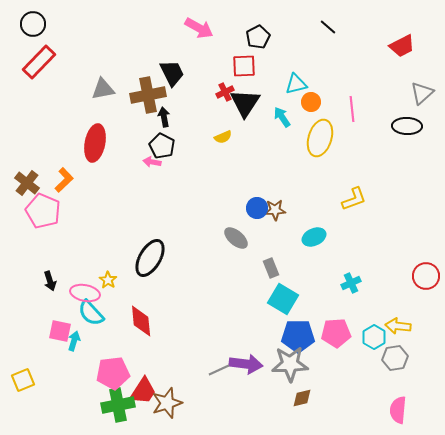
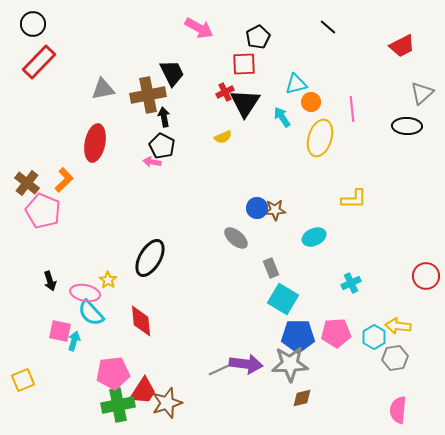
red square at (244, 66): moved 2 px up
yellow L-shape at (354, 199): rotated 20 degrees clockwise
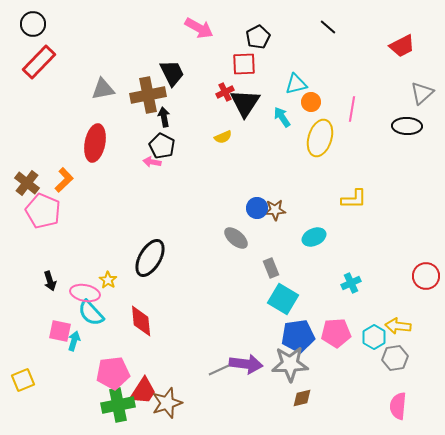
pink line at (352, 109): rotated 15 degrees clockwise
blue pentagon at (298, 336): rotated 8 degrees counterclockwise
pink semicircle at (398, 410): moved 4 px up
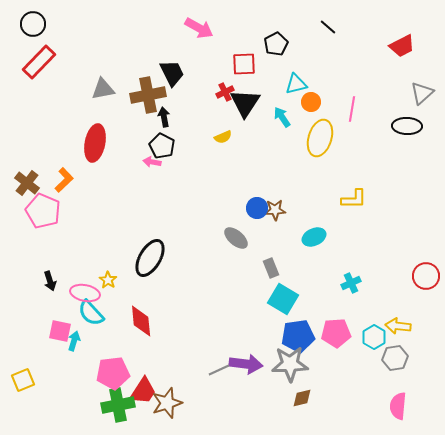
black pentagon at (258, 37): moved 18 px right, 7 px down
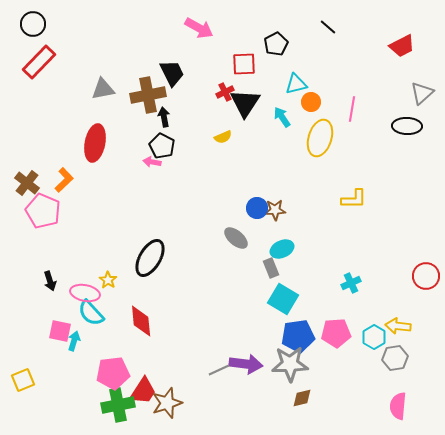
cyan ellipse at (314, 237): moved 32 px left, 12 px down
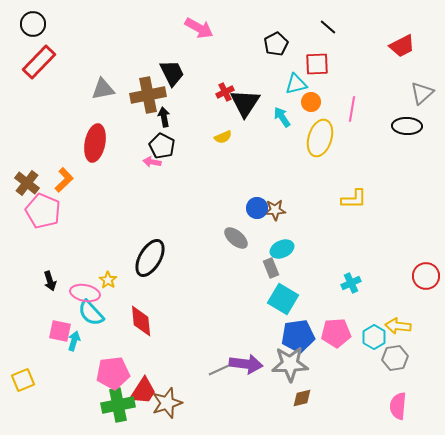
red square at (244, 64): moved 73 px right
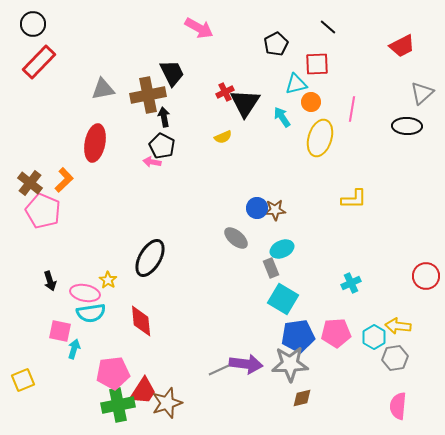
brown cross at (27, 183): moved 3 px right
cyan semicircle at (91, 313): rotated 56 degrees counterclockwise
cyan arrow at (74, 341): moved 8 px down
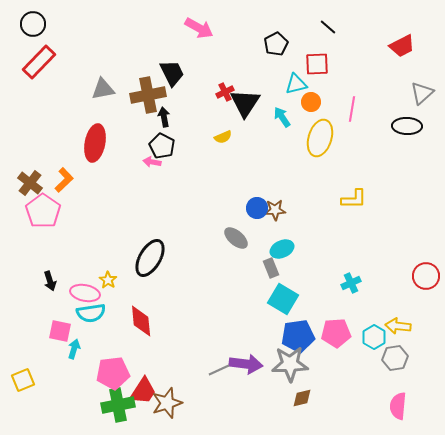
pink pentagon at (43, 211): rotated 12 degrees clockwise
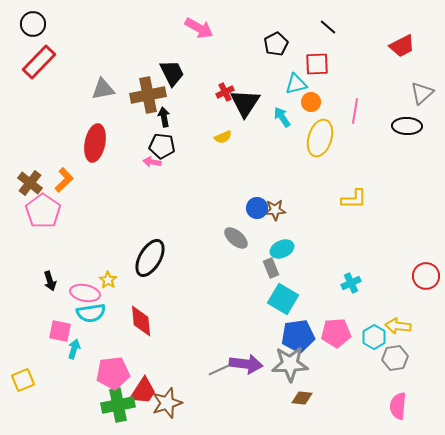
pink line at (352, 109): moved 3 px right, 2 px down
black pentagon at (162, 146): rotated 20 degrees counterclockwise
brown diamond at (302, 398): rotated 20 degrees clockwise
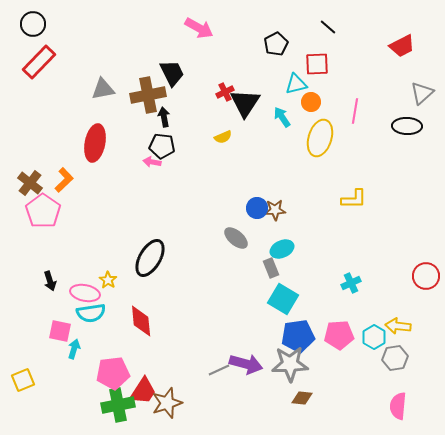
pink pentagon at (336, 333): moved 3 px right, 2 px down
purple arrow at (246, 364): rotated 8 degrees clockwise
